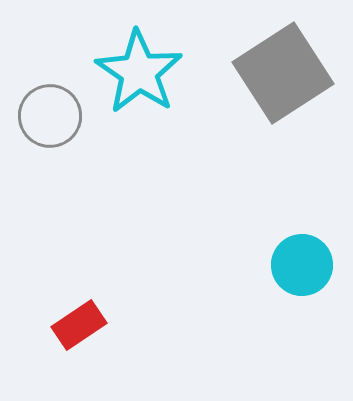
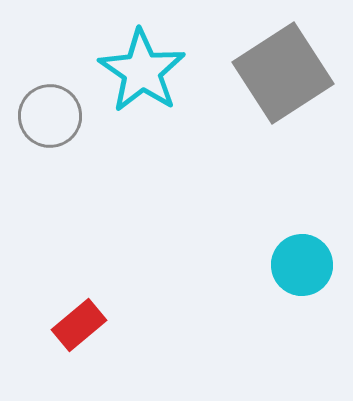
cyan star: moved 3 px right, 1 px up
red rectangle: rotated 6 degrees counterclockwise
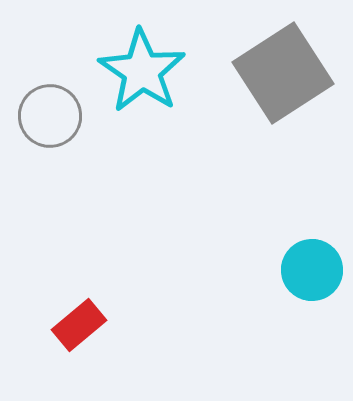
cyan circle: moved 10 px right, 5 px down
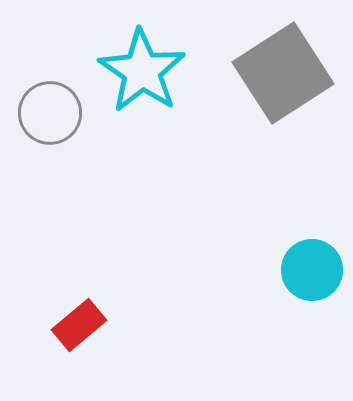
gray circle: moved 3 px up
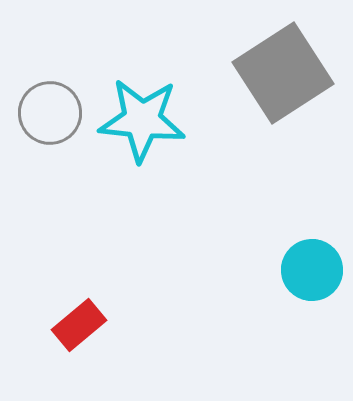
cyan star: moved 49 px down; rotated 28 degrees counterclockwise
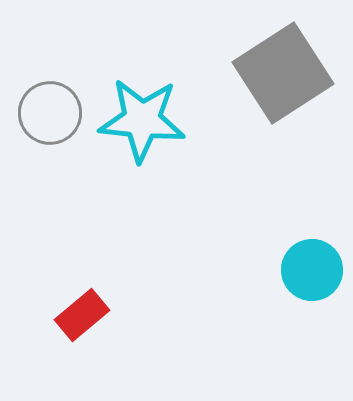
red rectangle: moved 3 px right, 10 px up
